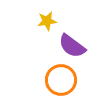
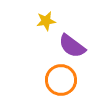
yellow star: moved 1 px left
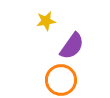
purple semicircle: rotated 92 degrees counterclockwise
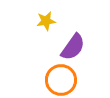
purple semicircle: moved 1 px right, 1 px down
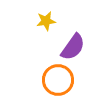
orange circle: moved 3 px left
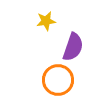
purple semicircle: rotated 16 degrees counterclockwise
